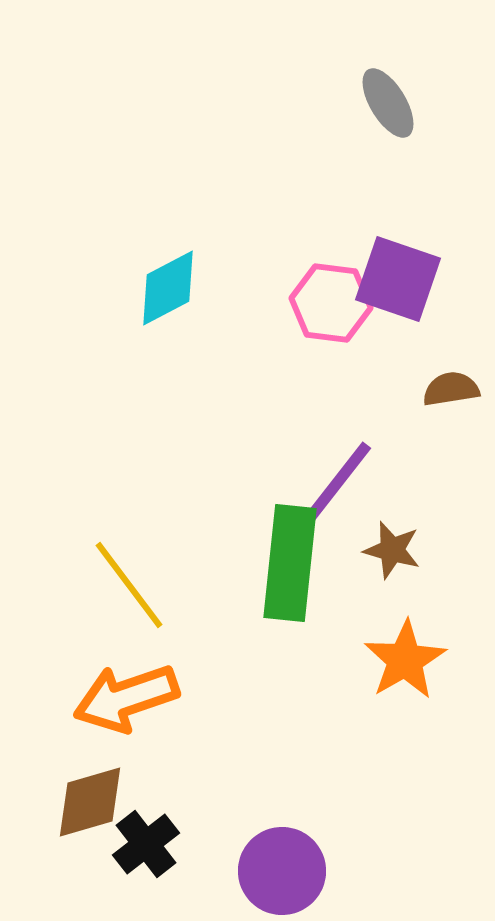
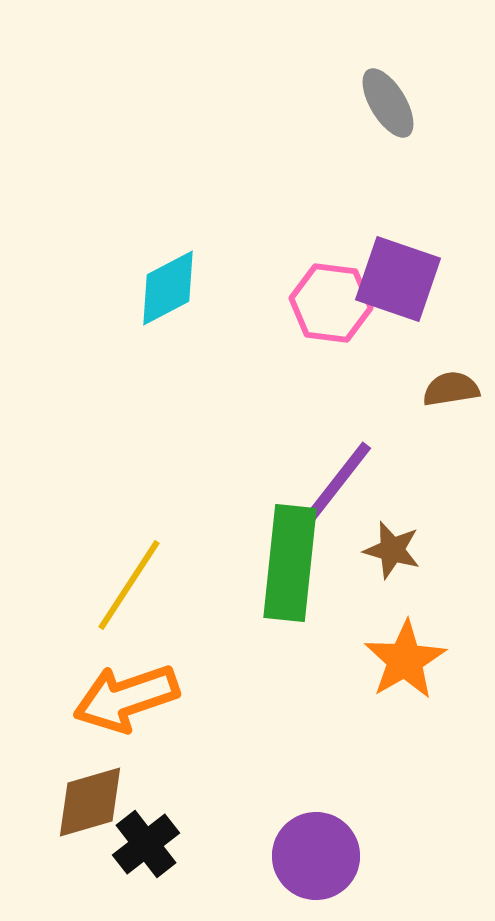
yellow line: rotated 70 degrees clockwise
purple circle: moved 34 px right, 15 px up
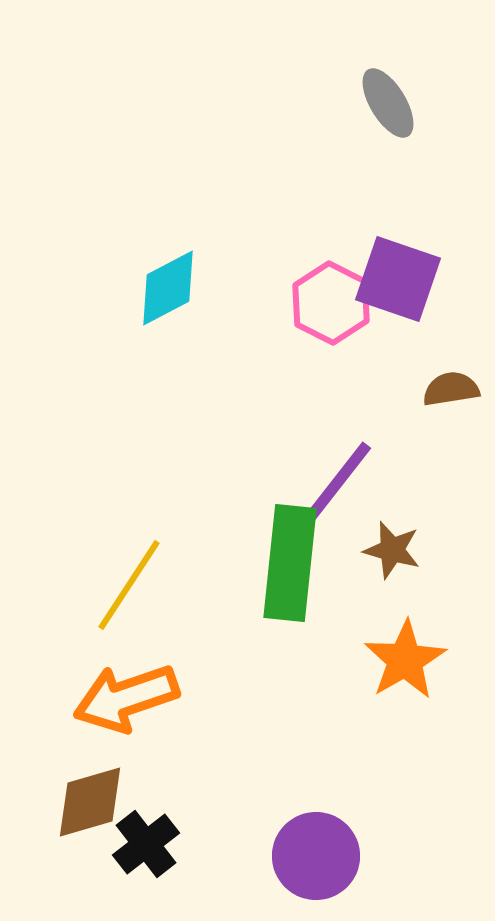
pink hexagon: rotated 20 degrees clockwise
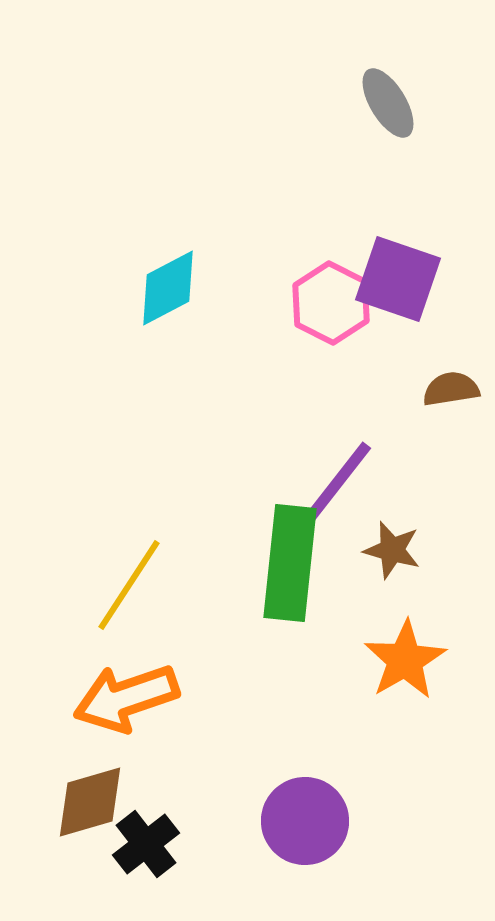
purple circle: moved 11 px left, 35 px up
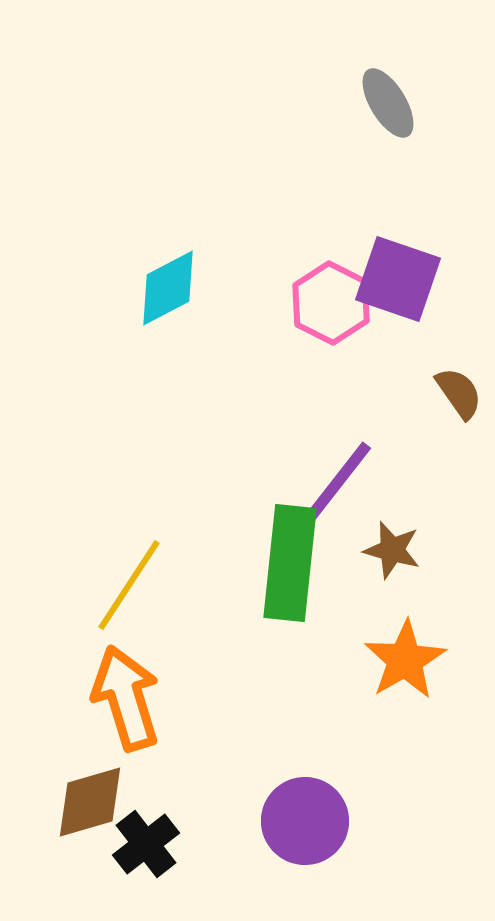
brown semicircle: moved 8 px right, 4 px down; rotated 64 degrees clockwise
orange arrow: rotated 92 degrees clockwise
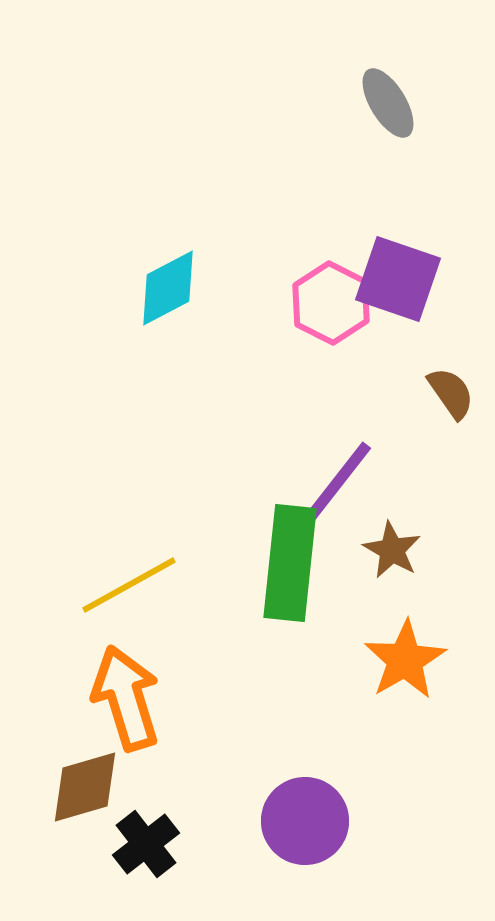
brown semicircle: moved 8 px left
brown star: rotated 14 degrees clockwise
yellow line: rotated 28 degrees clockwise
brown diamond: moved 5 px left, 15 px up
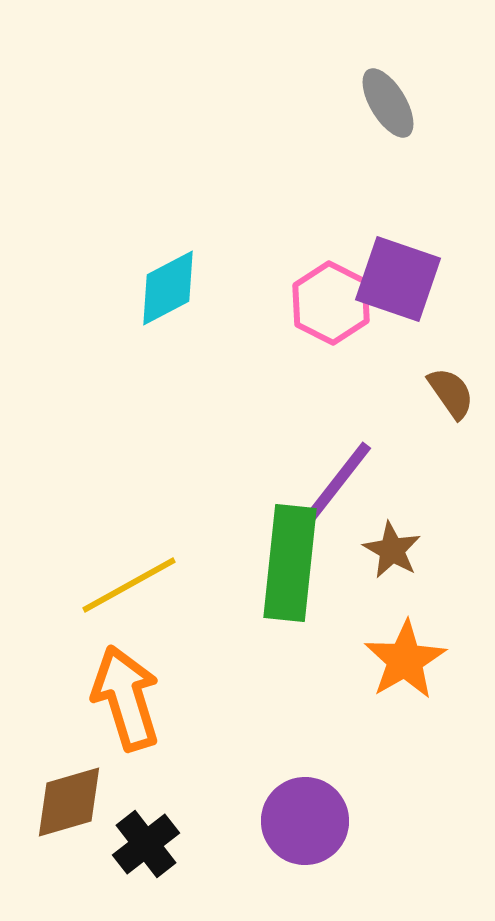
brown diamond: moved 16 px left, 15 px down
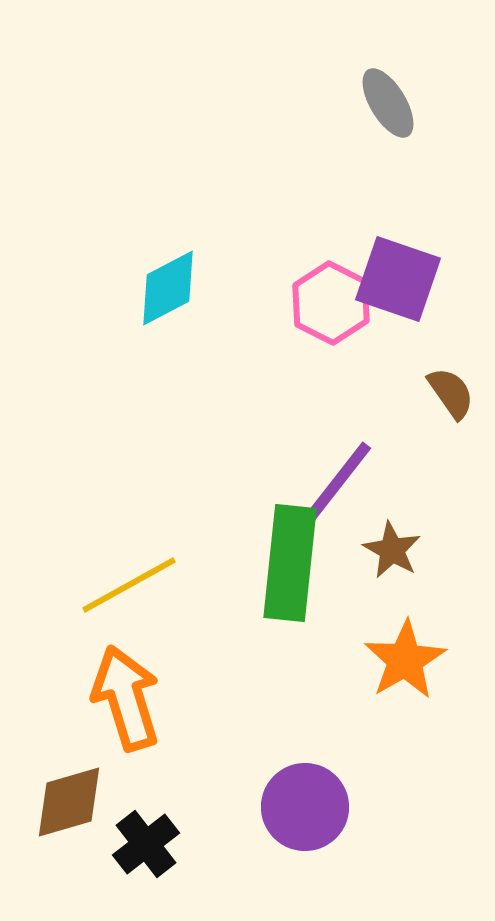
purple circle: moved 14 px up
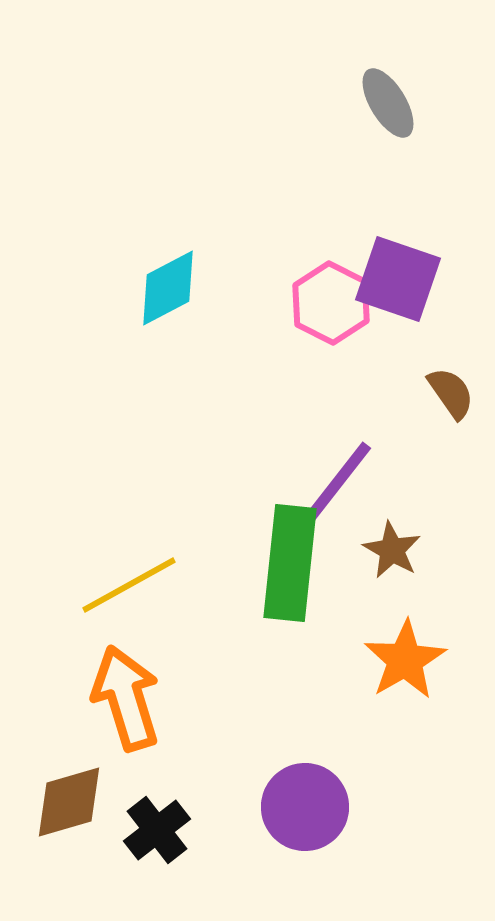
black cross: moved 11 px right, 14 px up
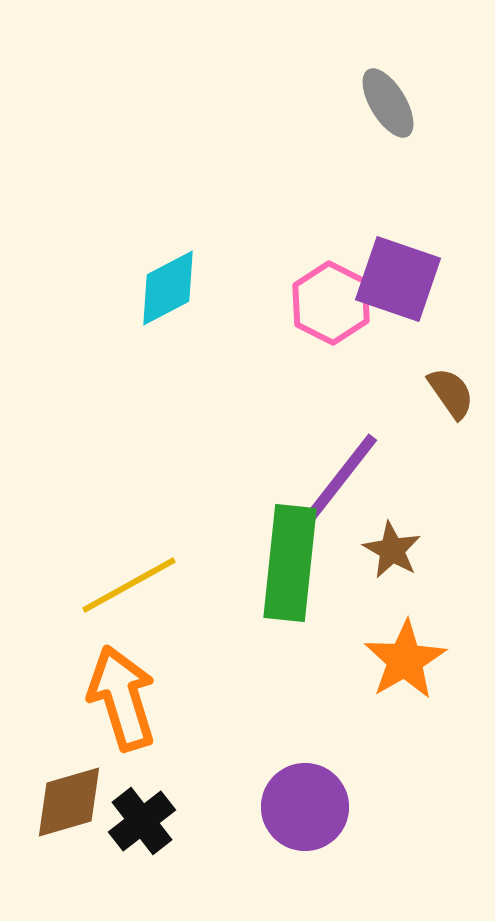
purple line: moved 6 px right, 8 px up
orange arrow: moved 4 px left
black cross: moved 15 px left, 9 px up
